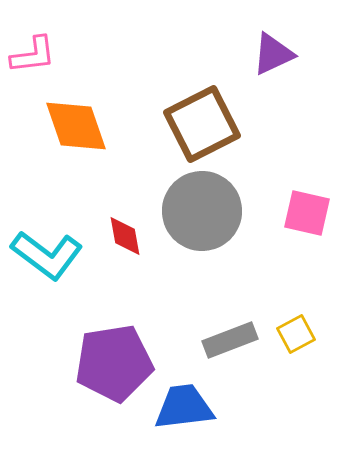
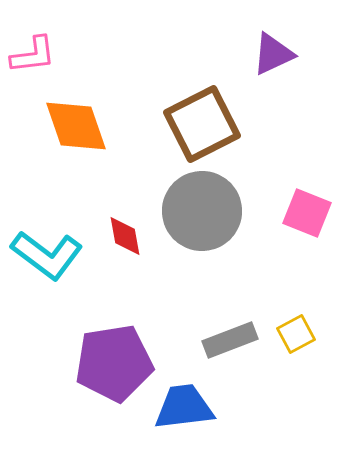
pink square: rotated 9 degrees clockwise
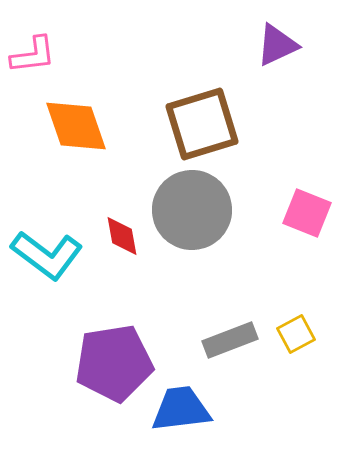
purple triangle: moved 4 px right, 9 px up
brown square: rotated 10 degrees clockwise
gray circle: moved 10 px left, 1 px up
red diamond: moved 3 px left
blue trapezoid: moved 3 px left, 2 px down
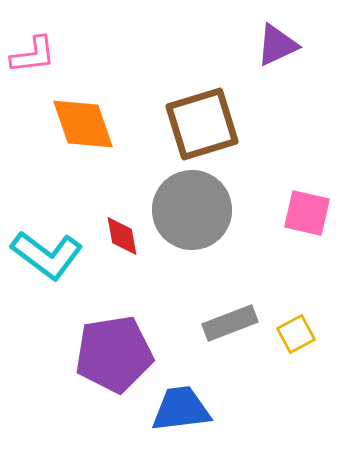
orange diamond: moved 7 px right, 2 px up
pink square: rotated 9 degrees counterclockwise
gray rectangle: moved 17 px up
purple pentagon: moved 9 px up
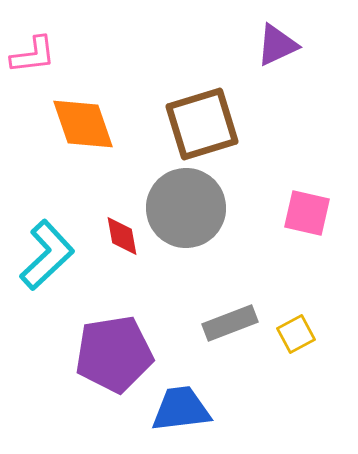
gray circle: moved 6 px left, 2 px up
cyan L-shape: rotated 80 degrees counterclockwise
